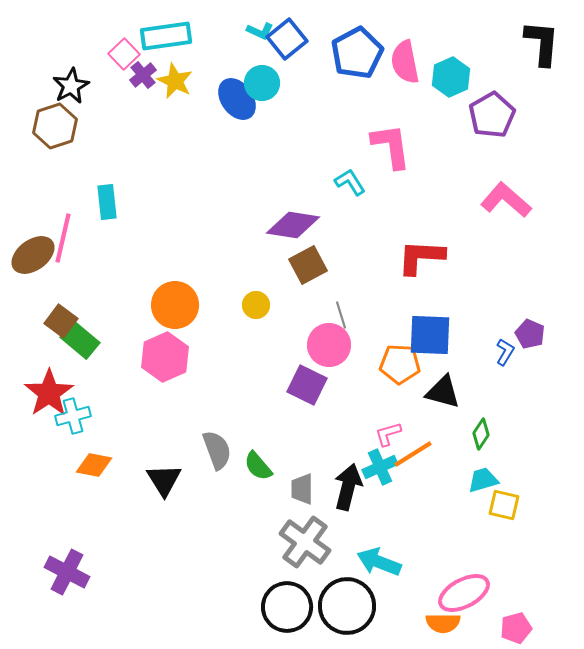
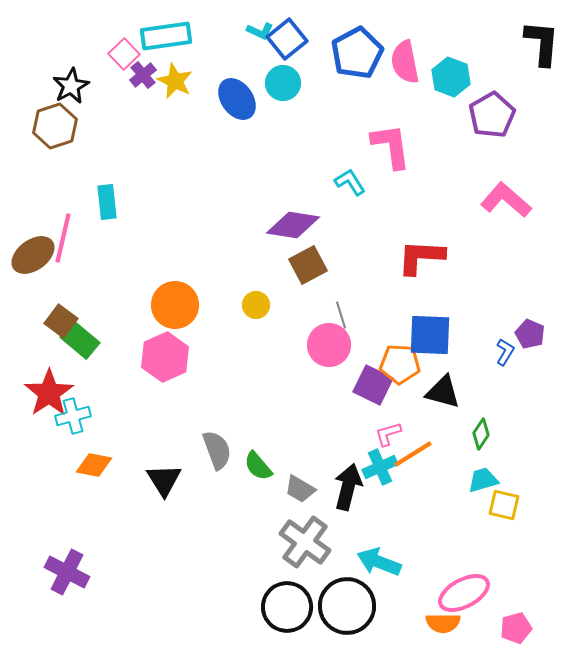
cyan hexagon at (451, 77): rotated 15 degrees counterclockwise
cyan circle at (262, 83): moved 21 px right
purple square at (307, 385): moved 66 px right
gray trapezoid at (302, 489): moved 2 px left; rotated 60 degrees counterclockwise
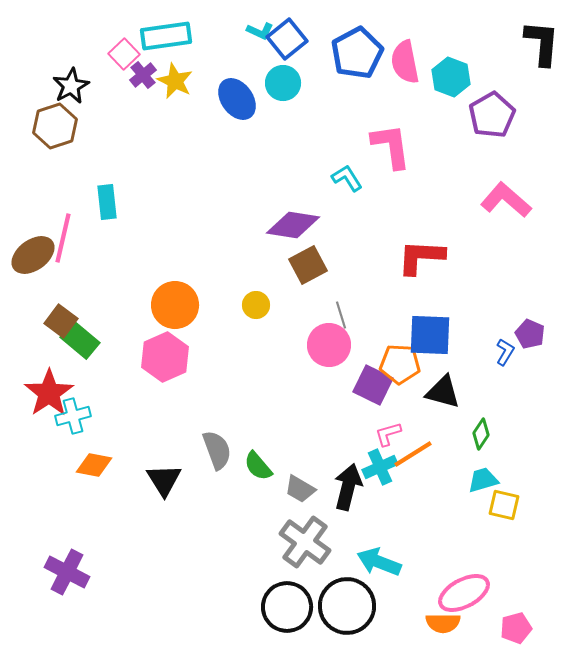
cyan L-shape at (350, 182): moved 3 px left, 4 px up
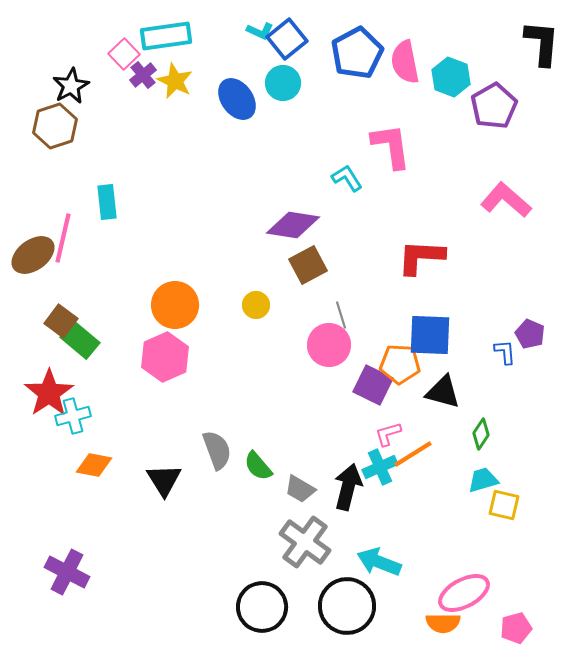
purple pentagon at (492, 115): moved 2 px right, 9 px up
blue L-shape at (505, 352): rotated 36 degrees counterclockwise
black circle at (287, 607): moved 25 px left
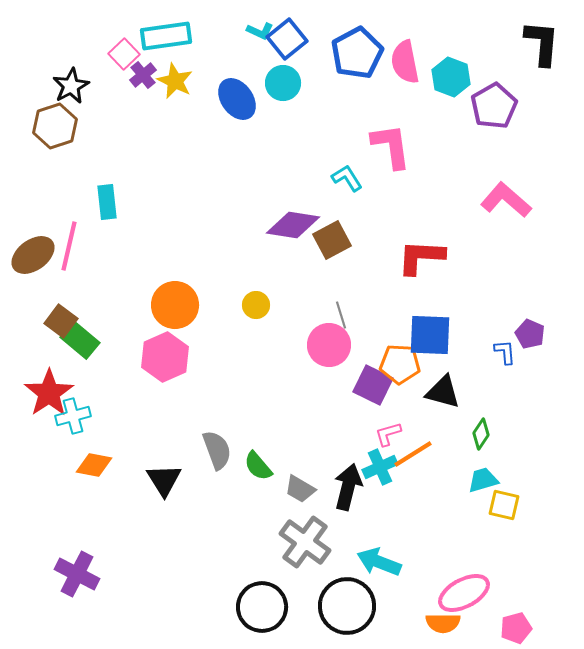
pink line at (63, 238): moved 6 px right, 8 px down
brown square at (308, 265): moved 24 px right, 25 px up
purple cross at (67, 572): moved 10 px right, 2 px down
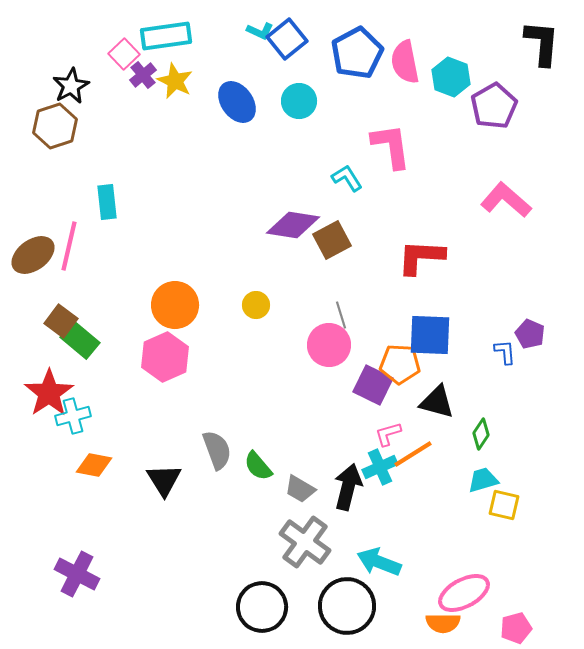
cyan circle at (283, 83): moved 16 px right, 18 px down
blue ellipse at (237, 99): moved 3 px down
black triangle at (443, 392): moved 6 px left, 10 px down
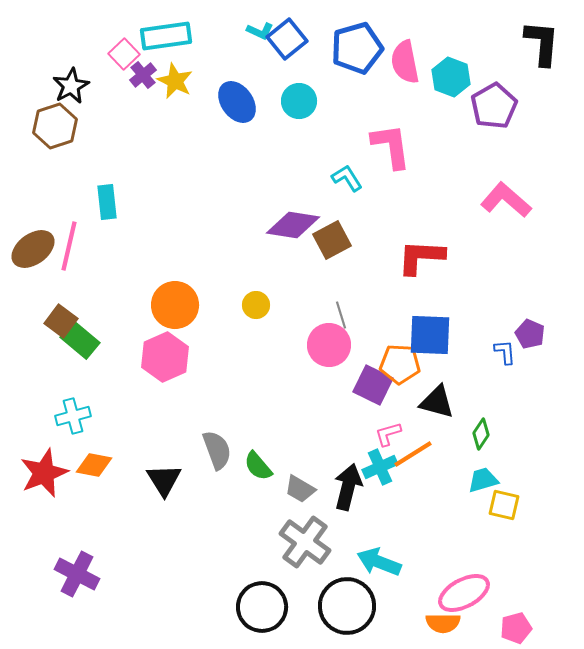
blue pentagon at (357, 53): moved 5 px up; rotated 12 degrees clockwise
brown ellipse at (33, 255): moved 6 px up
red star at (49, 393): moved 5 px left, 80 px down; rotated 12 degrees clockwise
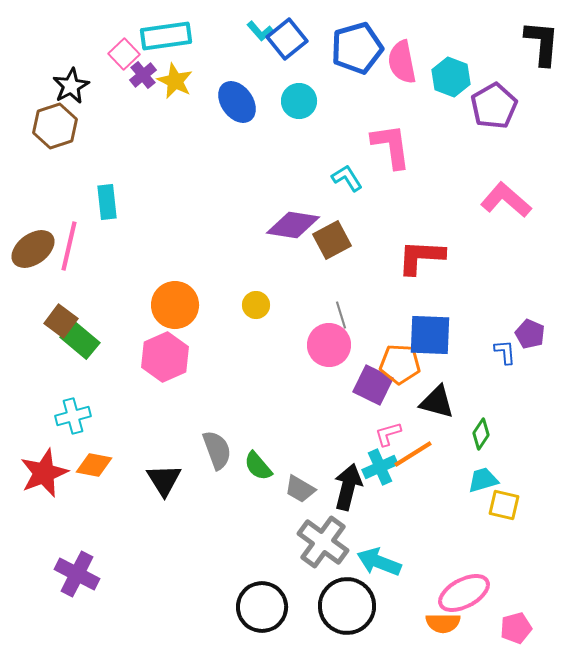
cyan L-shape at (260, 31): rotated 24 degrees clockwise
pink semicircle at (405, 62): moved 3 px left
gray cross at (305, 542): moved 18 px right
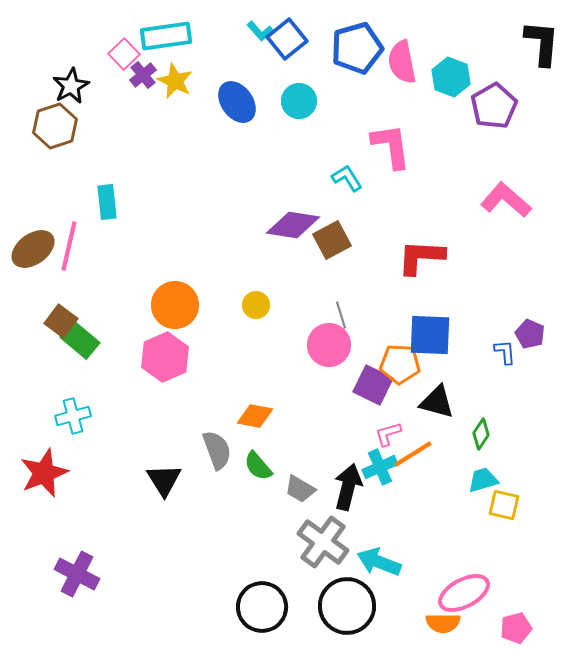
orange diamond at (94, 465): moved 161 px right, 49 px up
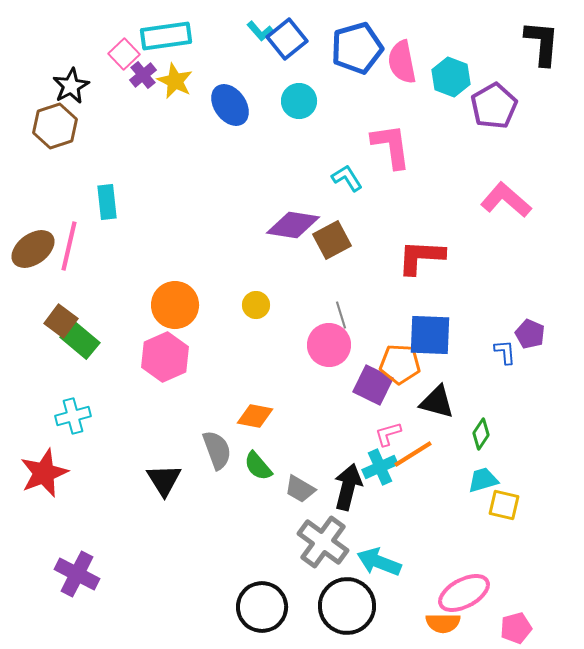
blue ellipse at (237, 102): moved 7 px left, 3 px down
